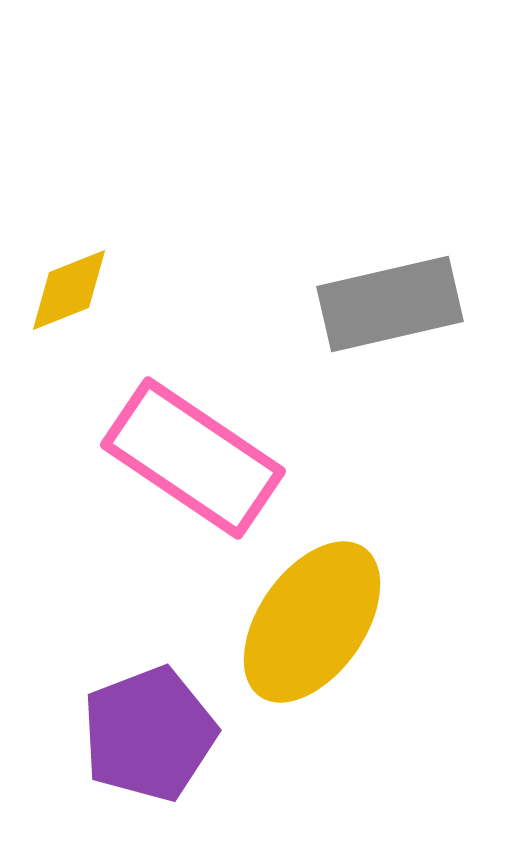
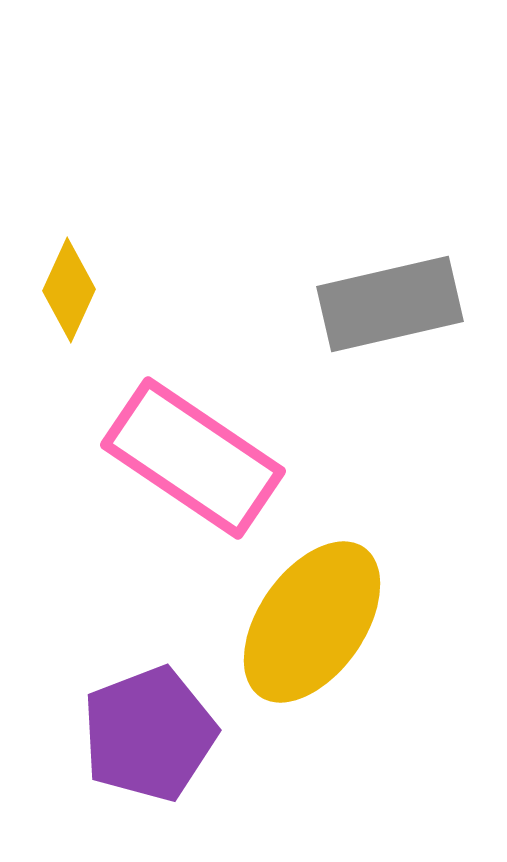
yellow diamond: rotated 44 degrees counterclockwise
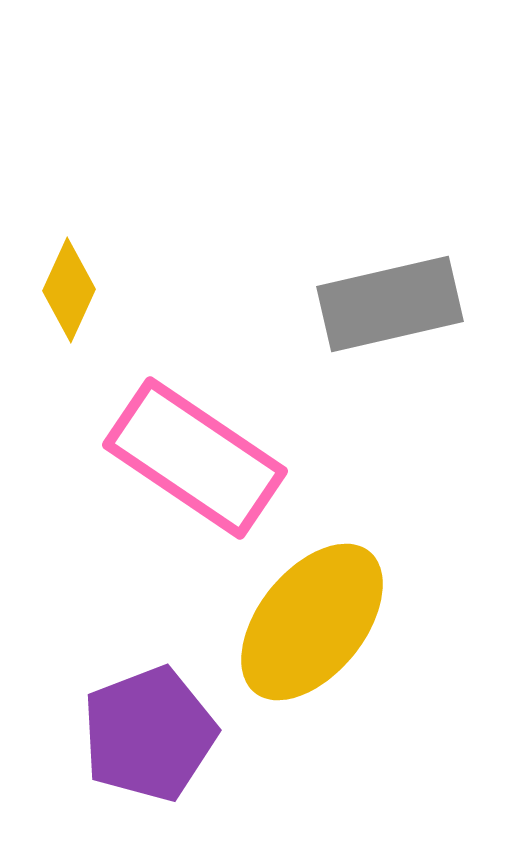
pink rectangle: moved 2 px right
yellow ellipse: rotated 4 degrees clockwise
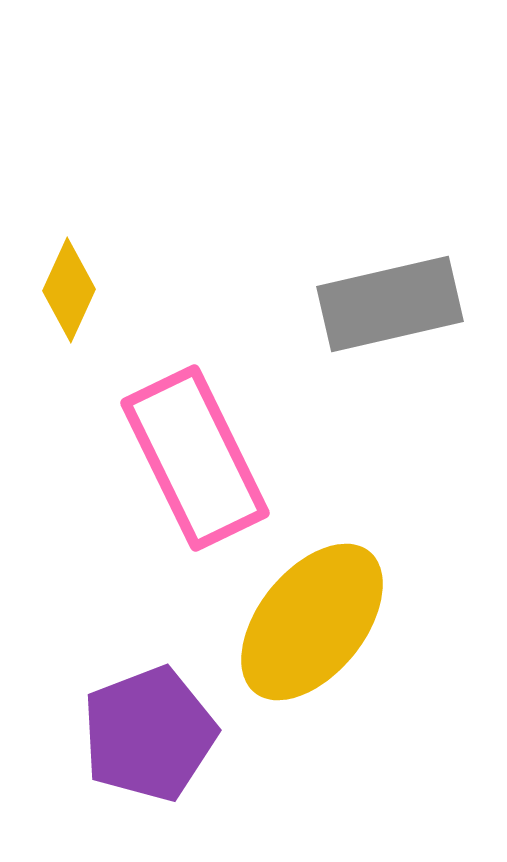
pink rectangle: rotated 30 degrees clockwise
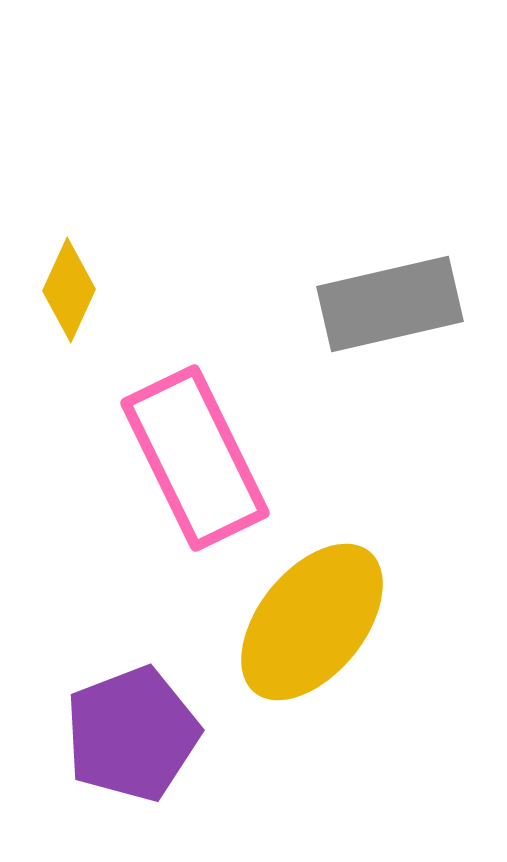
purple pentagon: moved 17 px left
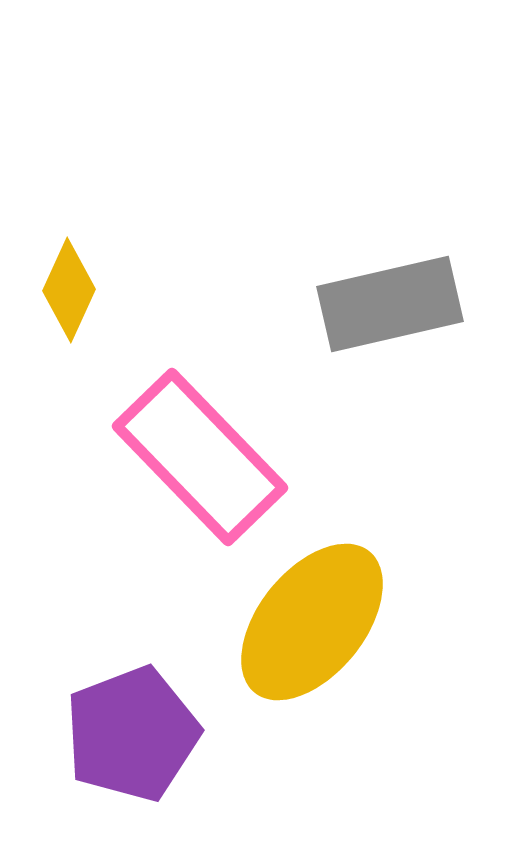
pink rectangle: moved 5 px right, 1 px up; rotated 18 degrees counterclockwise
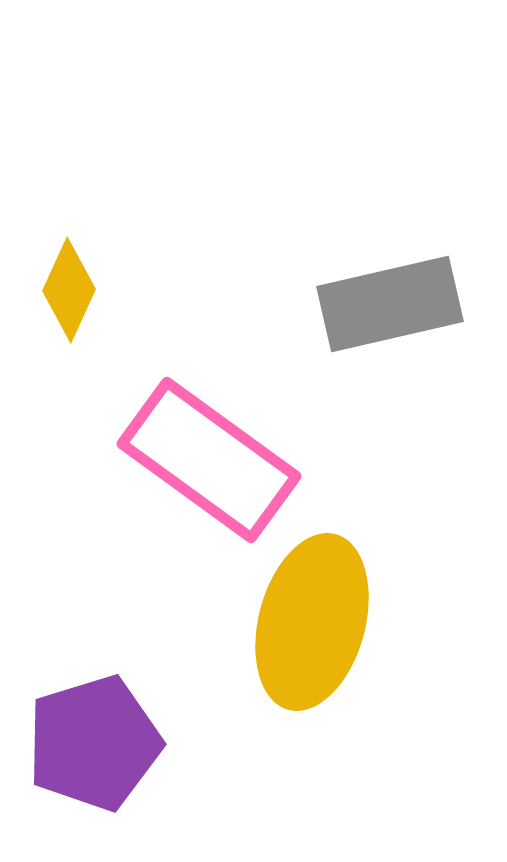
pink rectangle: moved 9 px right, 3 px down; rotated 10 degrees counterclockwise
yellow ellipse: rotated 24 degrees counterclockwise
purple pentagon: moved 38 px left, 9 px down; rotated 4 degrees clockwise
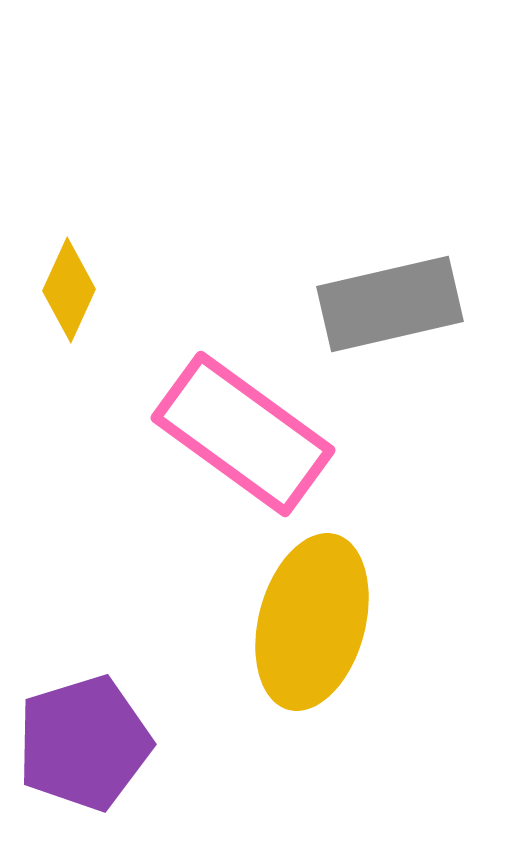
pink rectangle: moved 34 px right, 26 px up
purple pentagon: moved 10 px left
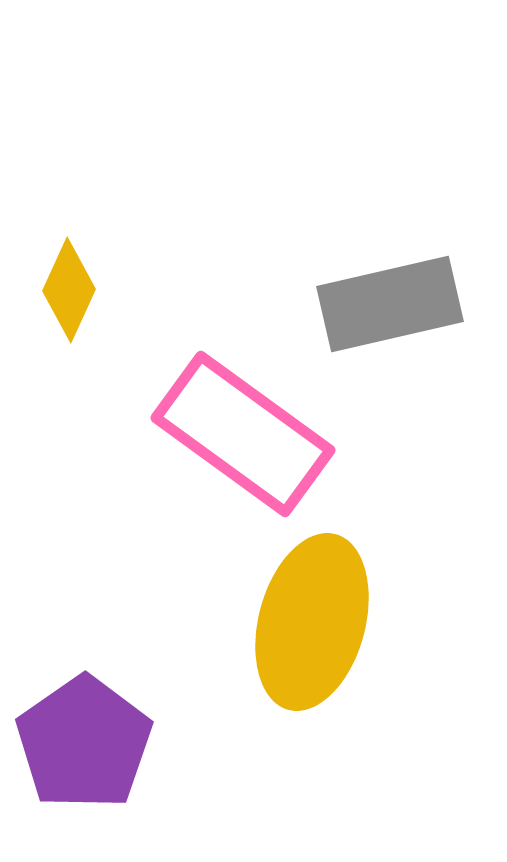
purple pentagon: rotated 18 degrees counterclockwise
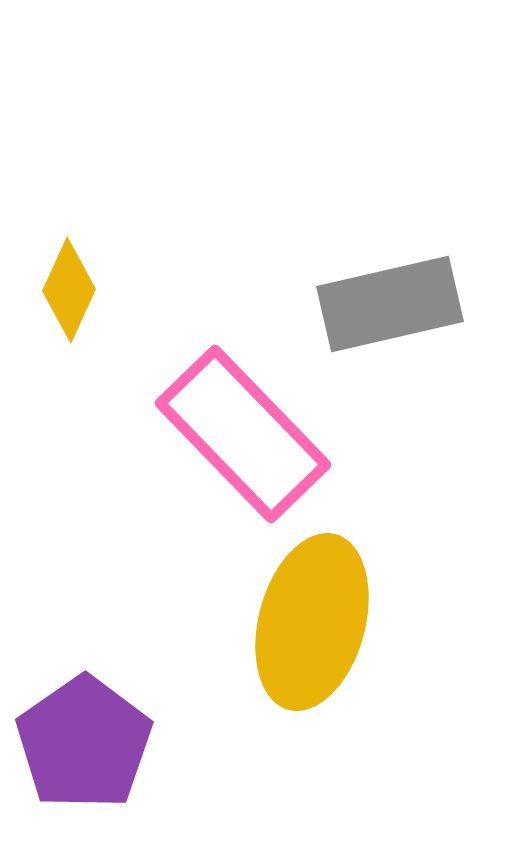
pink rectangle: rotated 10 degrees clockwise
